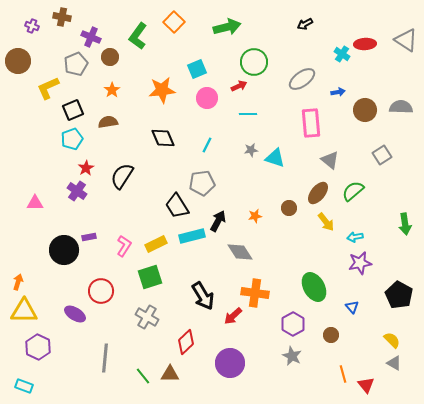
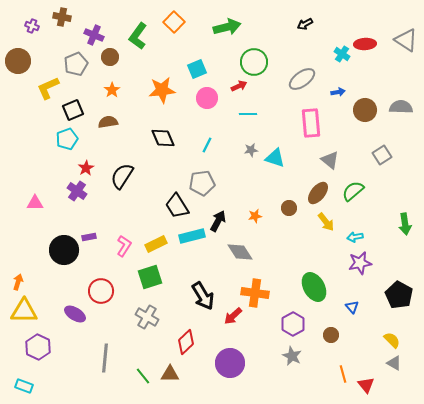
purple cross at (91, 37): moved 3 px right, 2 px up
cyan pentagon at (72, 139): moved 5 px left
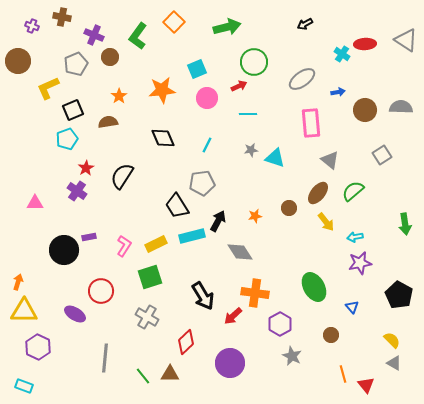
orange star at (112, 90): moved 7 px right, 6 px down
purple hexagon at (293, 324): moved 13 px left
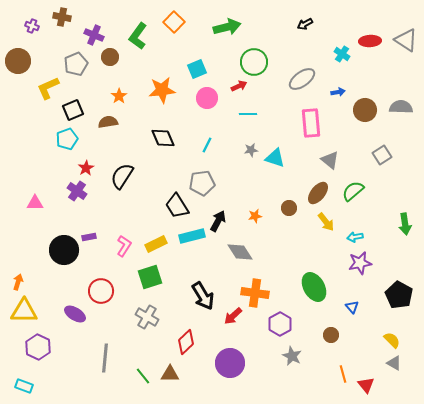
red ellipse at (365, 44): moved 5 px right, 3 px up
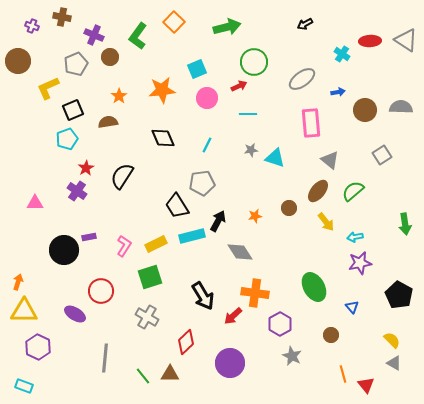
brown ellipse at (318, 193): moved 2 px up
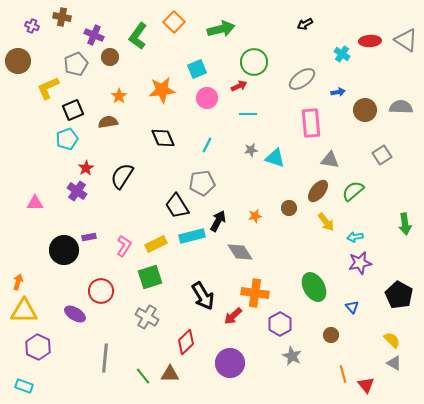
green arrow at (227, 27): moved 6 px left, 2 px down
gray triangle at (330, 160): rotated 30 degrees counterclockwise
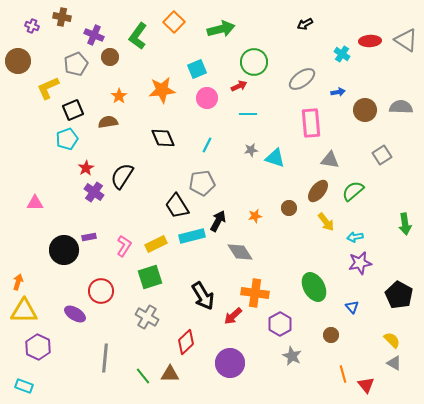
purple cross at (77, 191): moved 17 px right, 1 px down
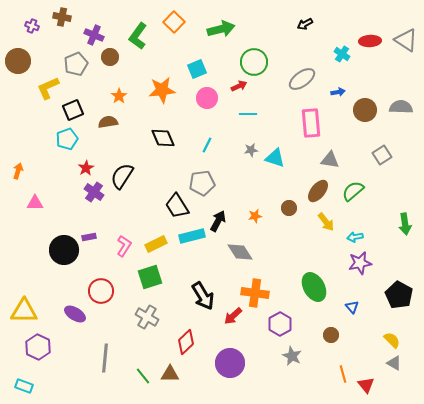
orange arrow at (18, 282): moved 111 px up
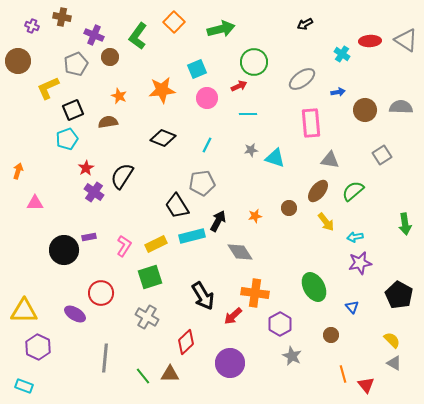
orange star at (119, 96): rotated 14 degrees counterclockwise
black diamond at (163, 138): rotated 45 degrees counterclockwise
red circle at (101, 291): moved 2 px down
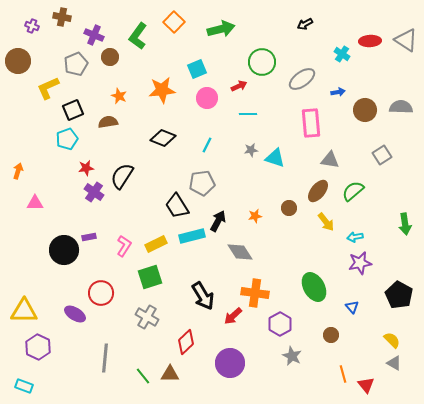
green circle at (254, 62): moved 8 px right
red star at (86, 168): rotated 21 degrees clockwise
